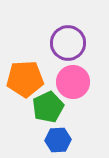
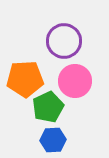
purple circle: moved 4 px left, 2 px up
pink circle: moved 2 px right, 1 px up
blue hexagon: moved 5 px left
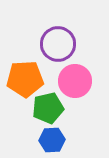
purple circle: moved 6 px left, 3 px down
green pentagon: moved 1 px down; rotated 12 degrees clockwise
blue hexagon: moved 1 px left
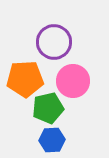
purple circle: moved 4 px left, 2 px up
pink circle: moved 2 px left
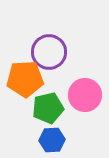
purple circle: moved 5 px left, 10 px down
pink circle: moved 12 px right, 14 px down
